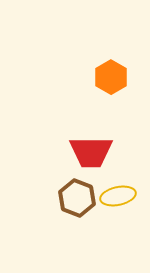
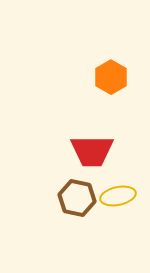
red trapezoid: moved 1 px right, 1 px up
brown hexagon: rotated 9 degrees counterclockwise
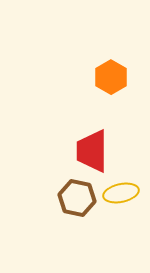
red trapezoid: rotated 90 degrees clockwise
yellow ellipse: moved 3 px right, 3 px up
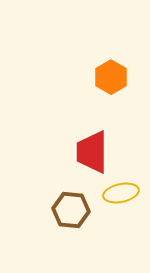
red trapezoid: moved 1 px down
brown hexagon: moved 6 px left, 12 px down; rotated 6 degrees counterclockwise
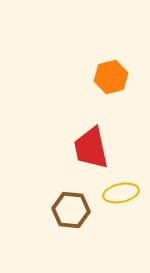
orange hexagon: rotated 16 degrees clockwise
red trapezoid: moved 1 px left, 4 px up; rotated 12 degrees counterclockwise
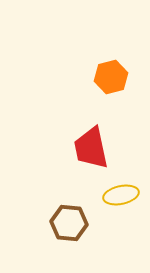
yellow ellipse: moved 2 px down
brown hexagon: moved 2 px left, 13 px down
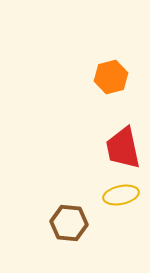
red trapezoid: moved 32 px right
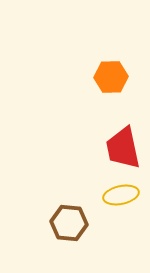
orange hexagon: rotated 12 degrees clockwise
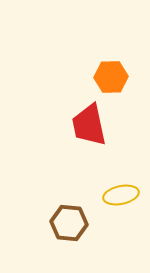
red trapezoid: moved 34 px left, 23 px up
